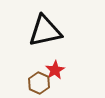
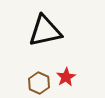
red star: moved 11 px right, 7 px down
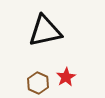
brown hexagon: moved 1 px left
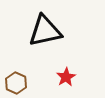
brown hexagon: moved 22 px left
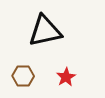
brown hexagon: moved 7 px right, 7 px up; rotated 25 degrees counterclockwise
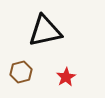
brown hexagon: moved 2 px left, 4 px up; rotated 15 degrees counterclockwise
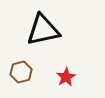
black triangle: moved 2 px left, 1 px up
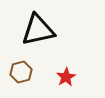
black triangle: moved 5 px left
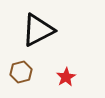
black triangle: rotated 15 degrees counterclockwise
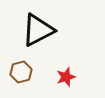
red star: rotated 12 degrees clockwise
